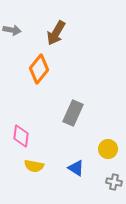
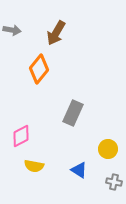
pink diamond: rotated 55 degrees clockwise
blue triangle: moved 3 px right, 2 px down
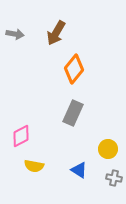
gray arrow: moved 3 px right, 4 px down
orange diamond: moved 35 px right
gray cross: moved 4 px up
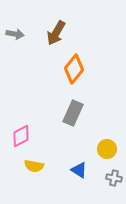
yellow circle: moved 1 px left
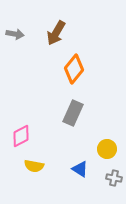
blue triangle: moved 1 px right, 1 px up
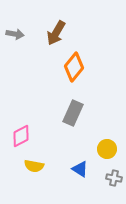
orange diamond: moved 2 px up
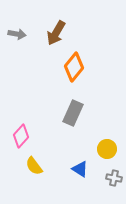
gray arrow: moved 2 px right
pink diamond: rotated 20 degrees counterclockwise
yellow semicircle: rotated 42 degrees clockwise
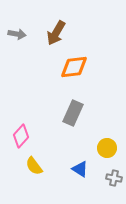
orange diamond: rotated 44 degrees clockwise
yellow circle: moved 1 px up
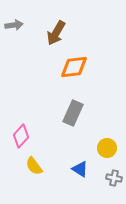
gray arrow: moved 3 px left, 9 px up; rotated 18 degrees counterclockwise
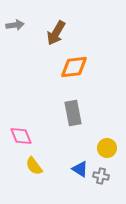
gray arrow: moved 1 px right
gray rectangle: rotated 35 degrees counterclockwise
pink diamond: rotated 65 degrees counterclockwise
gray cross: moved 13 px left, 2 px up
